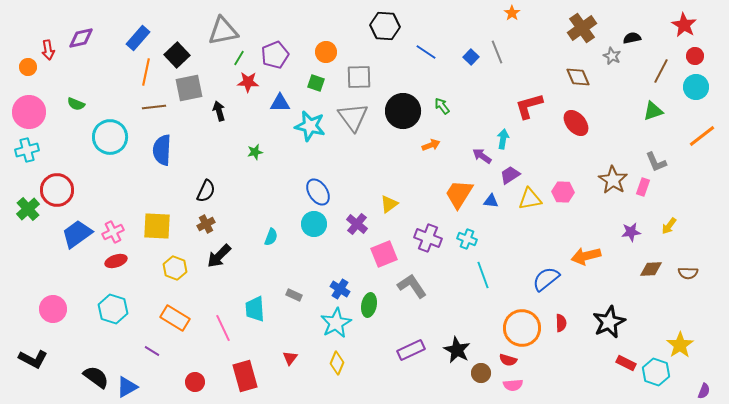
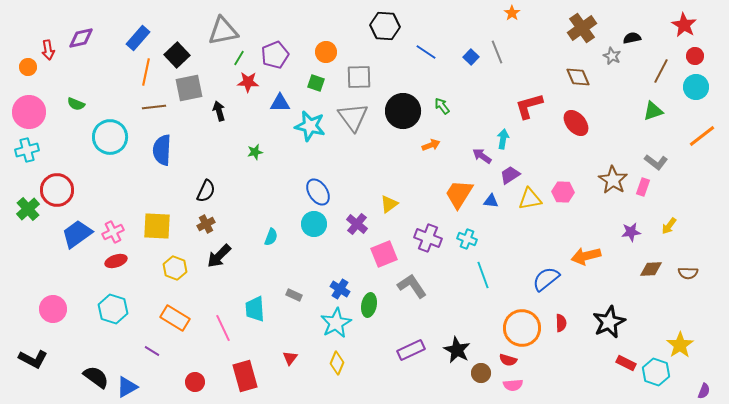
gray L-shape at (656, 162): rotated 30 degrees counterclockwise
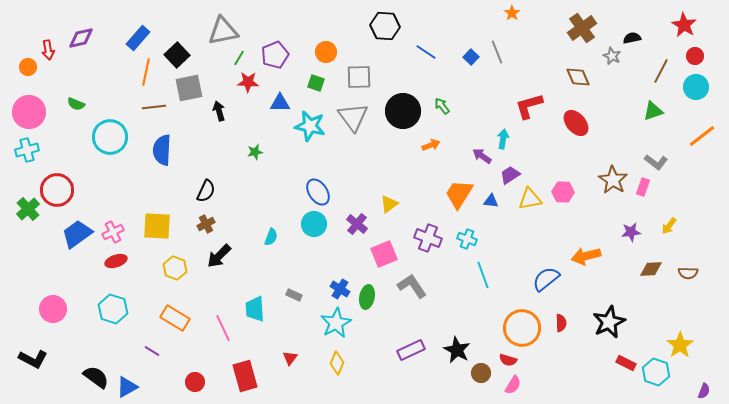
green ellipse at (369, 305): moved 2 px left, 8 px up
pink semicircle at (513, 385): rotated 54 degrees counterclockwise
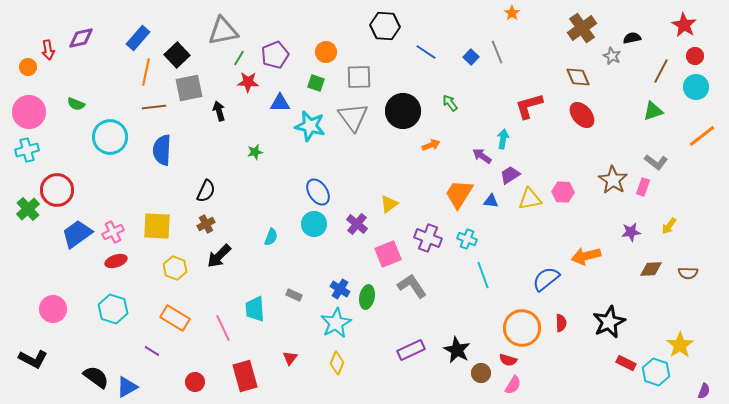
green arrow at (442, 106): moved 8 px right, 3 px up
red ellipse at (576, 123): moved 6 px right, 8 px up
pink square at (384, 254): moved 4 px right
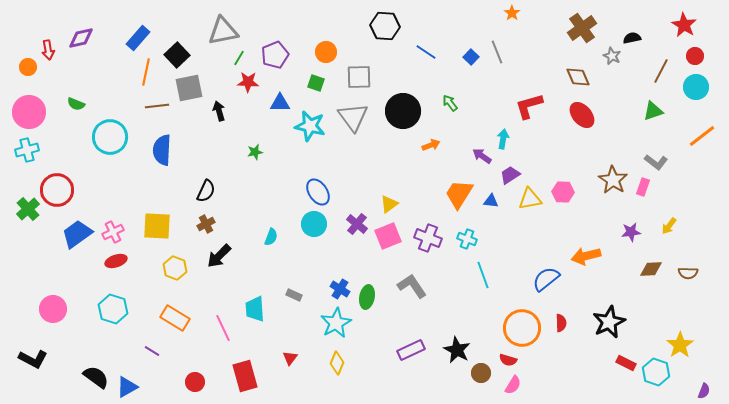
brown line at (154, 107): moved 3 px right, 1 px up
pink square at (388, 254): moved 18 px up
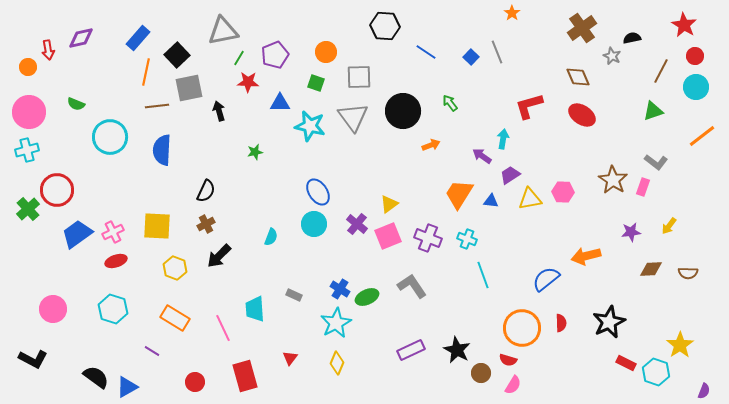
red ellipse at (582, 115): rotated 16 degrees counterclockwise
green ellipse at (367, 297): rotated 55 degrees clockwise
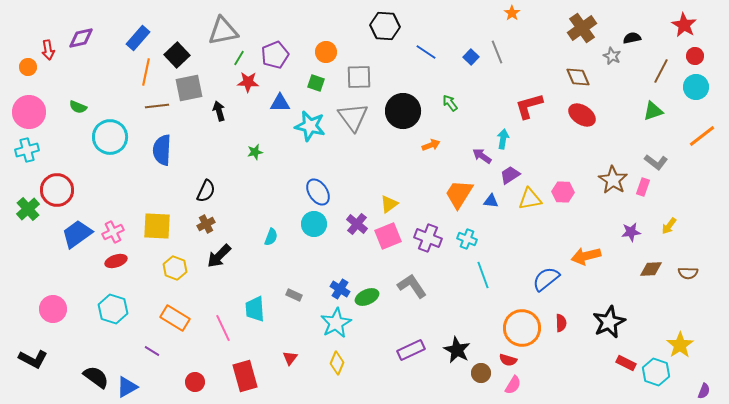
green semicircle at (76, 104): moved 2 px right, 3 px down
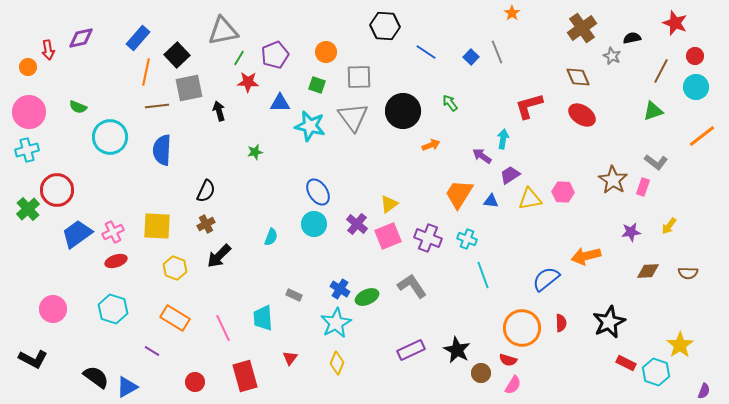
red star at (684, 25): moved 9 px left, 2 px up; rotated 10 degrees counterclockwise
green square at (316, 83): moved 1 px right, 2 px down
brown diamond at (651, 269): moved 3 px left, 2 px down
cyan trapezoid at (255, 309): moved 8 px right, 9 px down
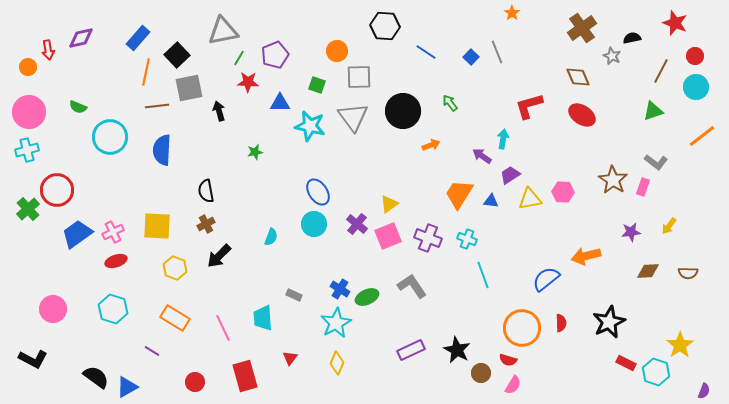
orange circle at (326, 52): moved 11 px right, 1 px up
black semicircle at (206, 191): rotated 145 degrees clockwise
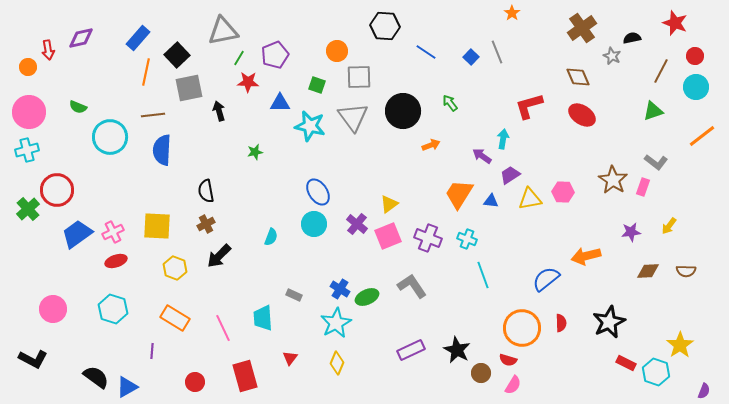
brown line at (157, 106): moved 4 px left, 9 px down
brown semicircle at (688, 273): moved 2 px left, 2 px up
purple line at (152, 351): rotated 63 degrees clockwise
